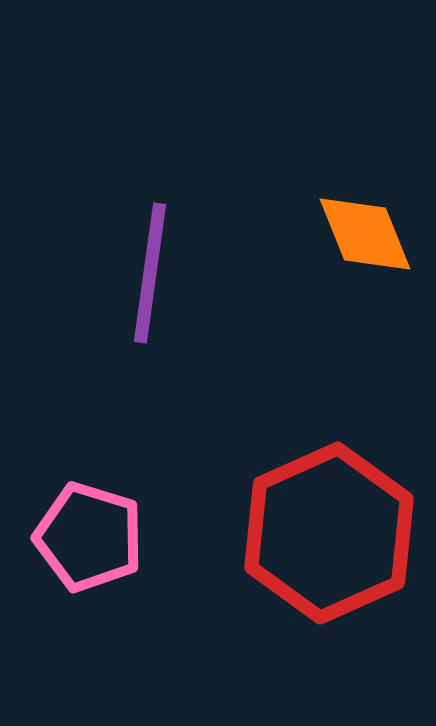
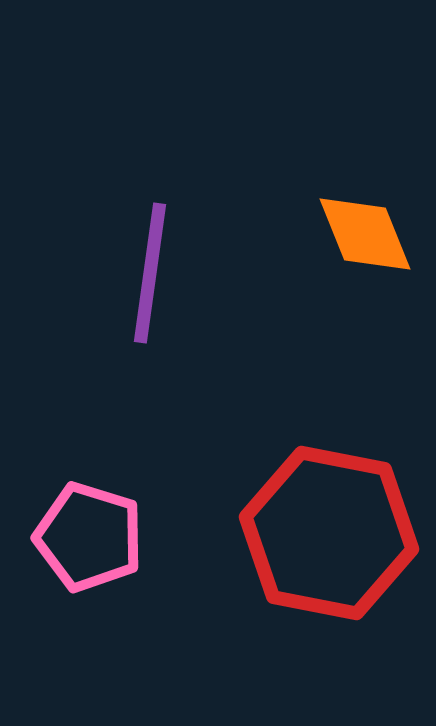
red hexagon: rotated 25 degrees counterclockwise
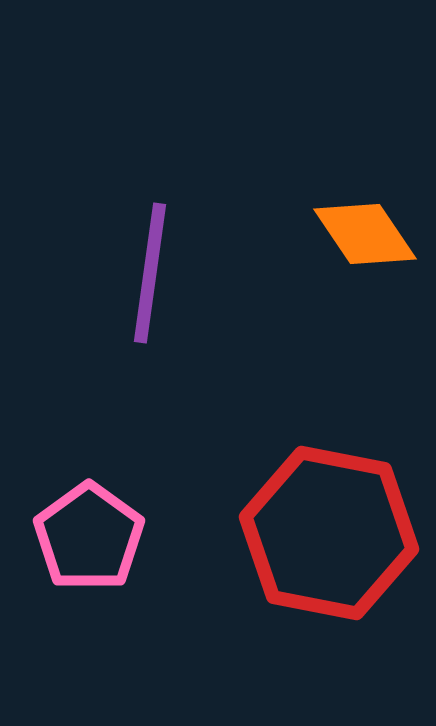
orange diamond: rotated 12 degrees counterclockwise
pink pentagon: rotated 19 degrees clockwise
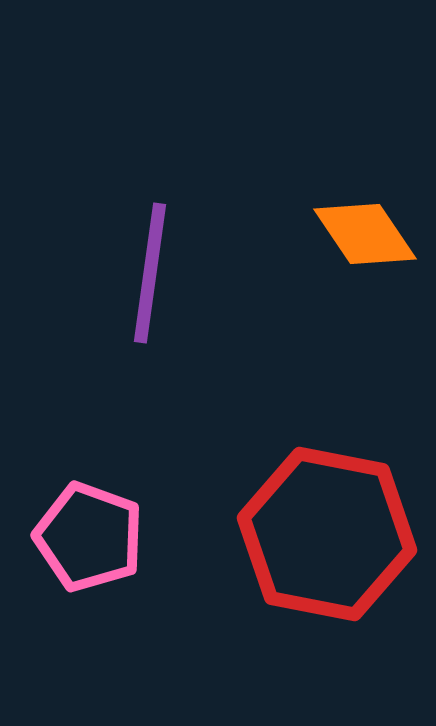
red hexagon: moved 2 px left, 1 px down
pink pentagon: rotated 16 degrees counterclockwise
